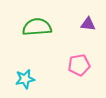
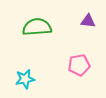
purple triangle: moved 3 px up
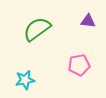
green semicircle: moved 2 px down; rotated 32 degrees counterclockwise
cyan star: moved 1 px down
